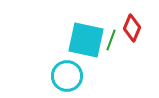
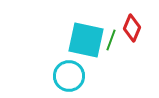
cyan circle: moved 2 px right
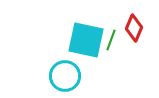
red diamond: moved 2 px right
cyan circle: moved 4 px left
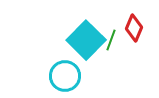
cyan square: rotated 33 degrees clockwise
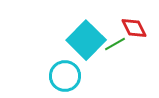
red diamond: rotated 48 degrees counterclockwise
green line: moved 4 px right, 4 px down; rotated 40 degrees clockwise
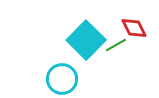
green line: moved 1 px right, 1 px down
cyan circle: moved 3 px left, 3 px down
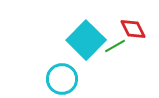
red diamond: moved 1 px left, 1 px down
green line: moved 1 px left, 1 px down
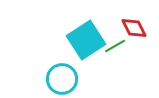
red diamond: moved 1 px right, 1 px up
cyan square: rotated 12 degrees clockwise
